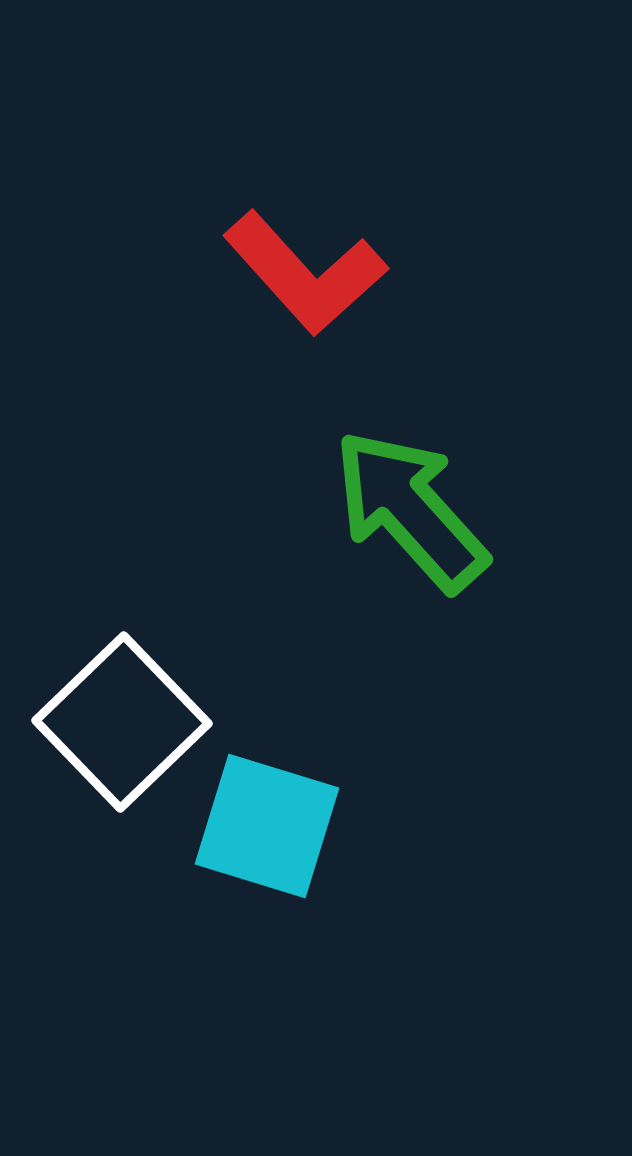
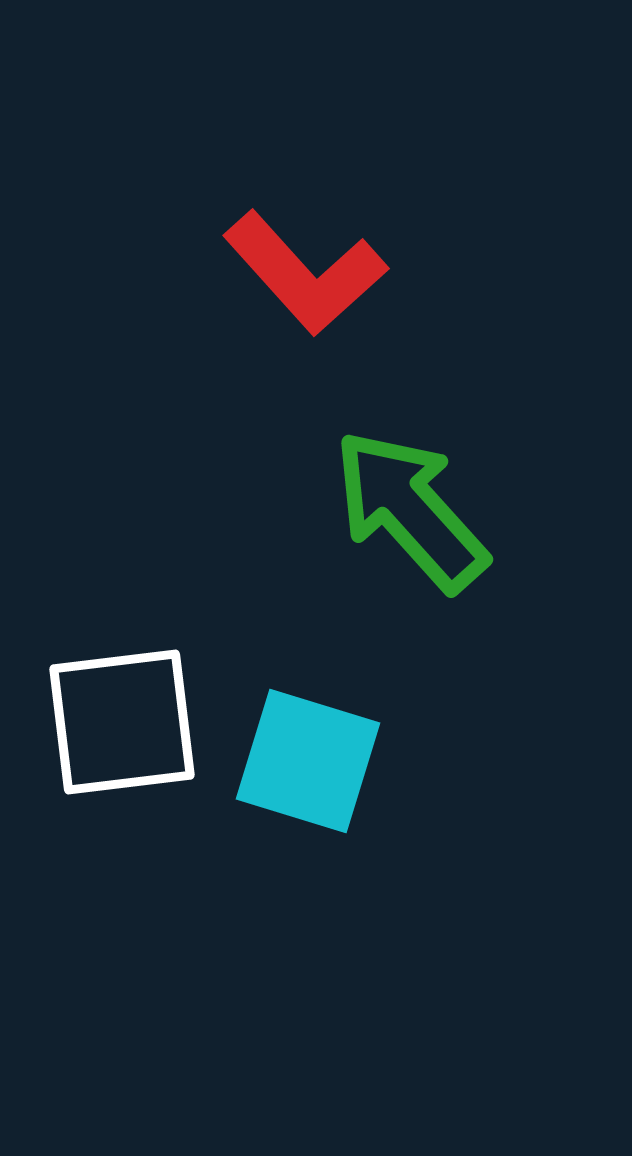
white square: rotated 37 degrees clockwise
cyan square: moved 41 px right, 65 px up
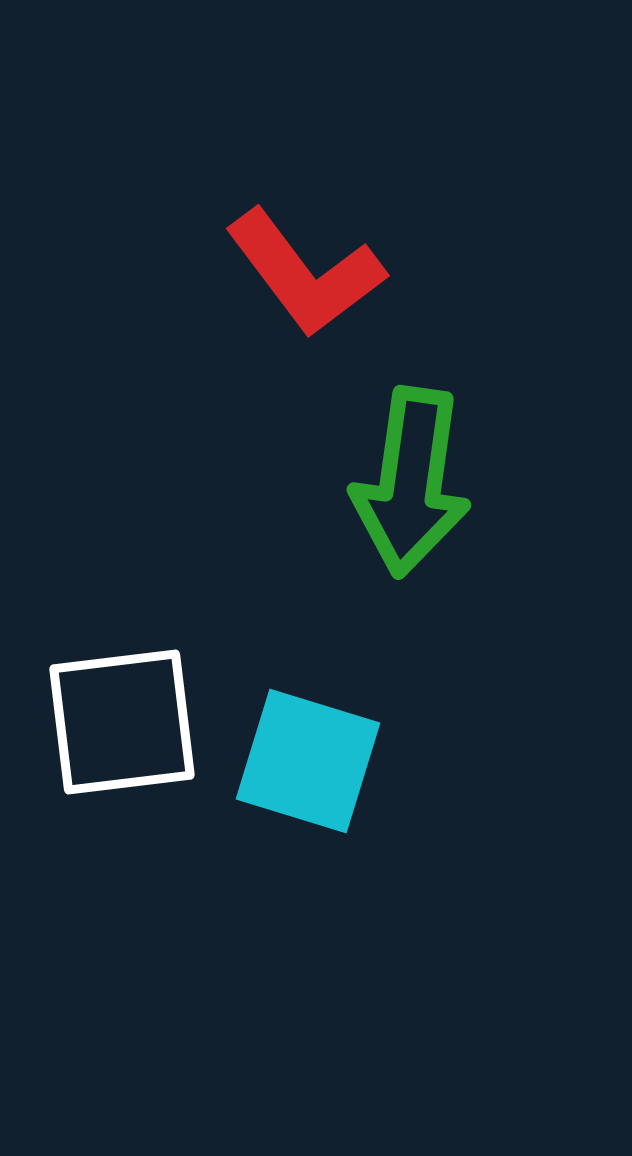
red L-shape: rotated 5 degrees clockwise
green arrow: moved 1 px right, 28 px up; rotated 130 degrees counterclockwise
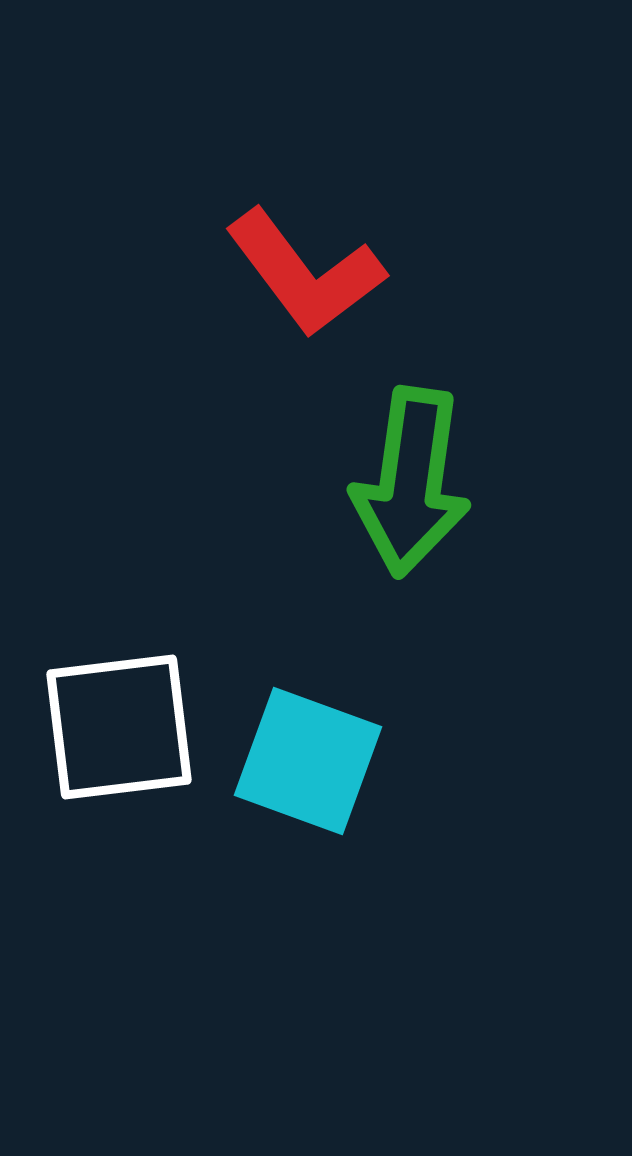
white square: moved 3 px left, 5 px down
cyan square: rotated 3 degrees clockwise
